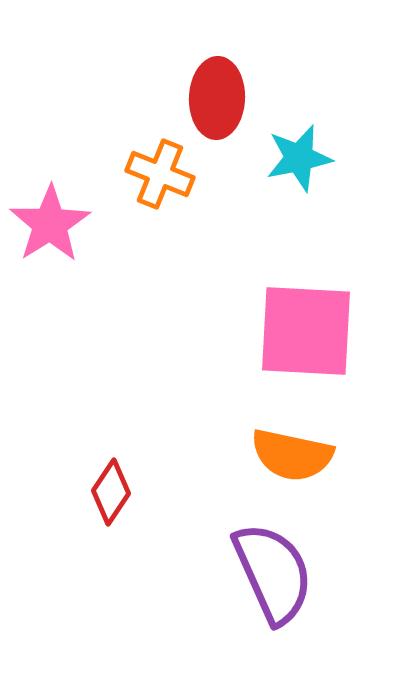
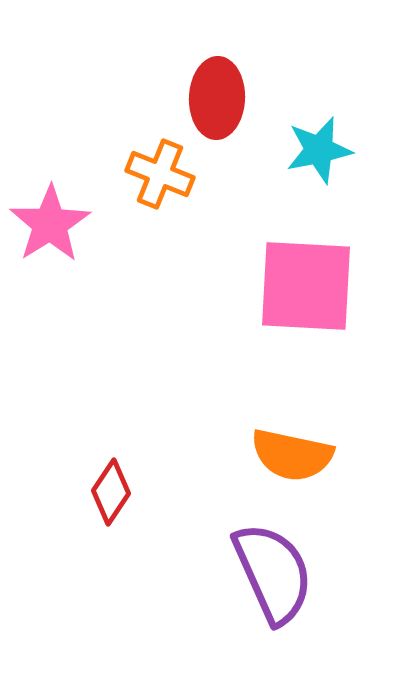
cyan star: moved 20 px right, 8 px up
pink square: moved 45 px up
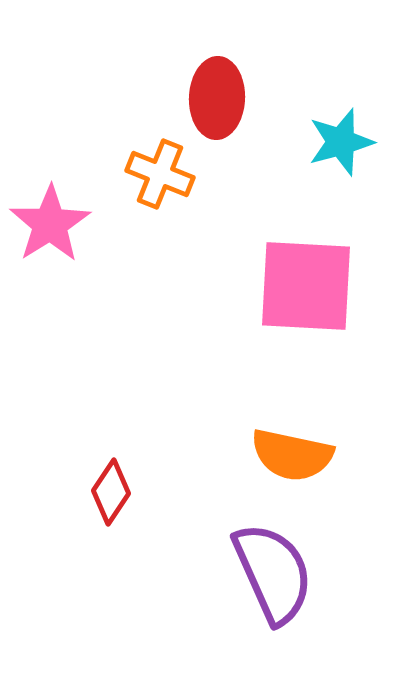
cyan star: moved 22 px right, 8 px up; rotated 4 degrees counterclockwise
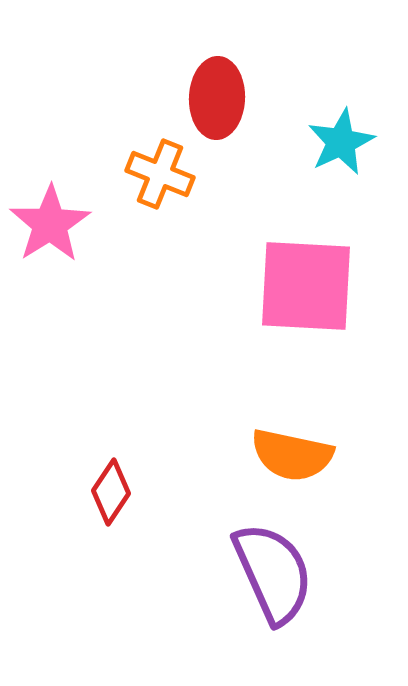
cyan star: rotated 10 degrees counterclockwise
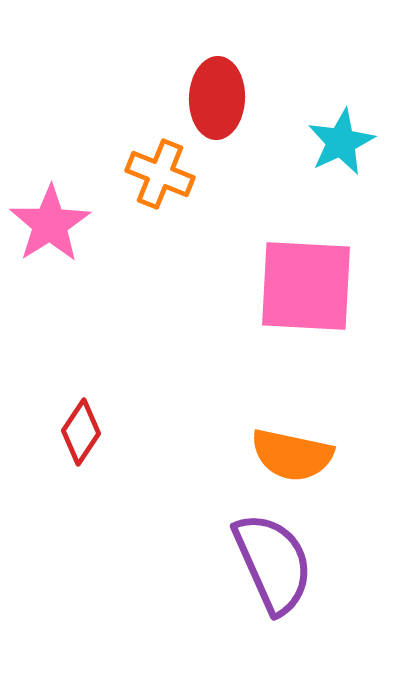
red diamond: moved 30 px left, 60 px up
purple semicircle: moved 10 px up
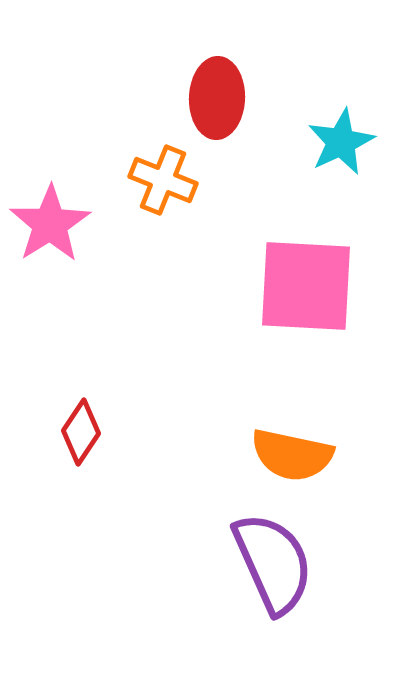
orange cross: moved 3 px right, 6 px down
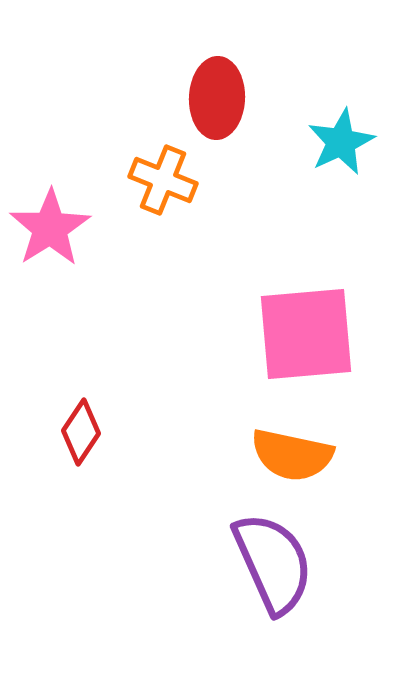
pink star: moved 4 px down
pink square: moved 48 px down; rotated 8 degrees counterclockwise
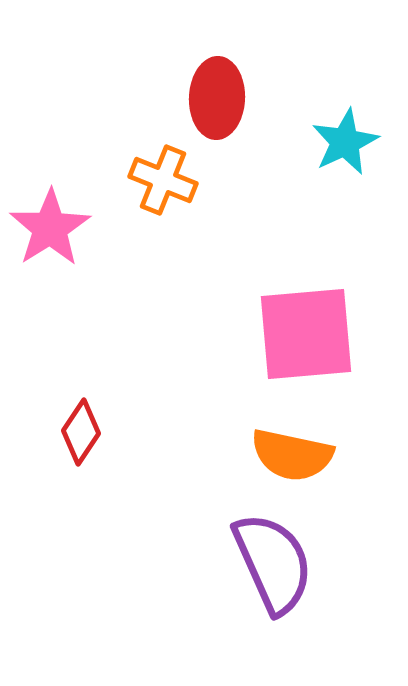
cyan star: moved 4 px right
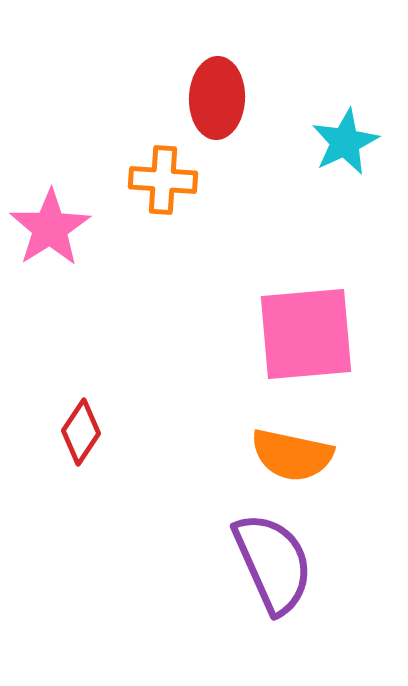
orange cross: rotated 18 degrees counterclockwise
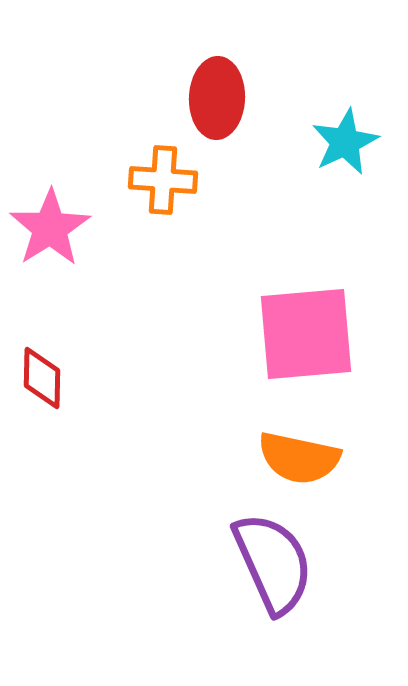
red diamond: moved 39 px left, 54 px up; rotated 32 degrees counterclockwise
orange semicircle: moved 7 px right, 3 px down
